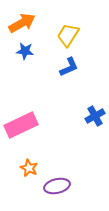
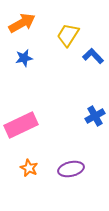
blue star: moved 1 px left, 7 px down; rotated 18 degrees counterclockwise
blue L-shape: moved 24 px right, 11 px up; rotated 110 degrees counterclockwise
purple ellipse: moved 14 px right, 17 px up
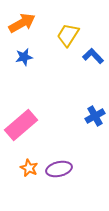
blue star: moved 1 px up
pink rectangle: rotated 16 degrees counterclockwise
purple ellipse: moved 12 px left
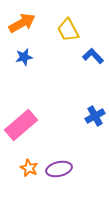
yellow trapezoid: moved 5 px up; rotated 60 degrees counterclockwise
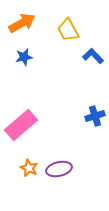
blue cross: rotated 12 degrees clockwise
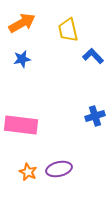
yellow trapezoid: rotated 15 degrees clockwise
blue star: moved 2 px left, 2 px down
pink rectangle: rotated 48 degrees clockwise
orange star: moved 1 px left, 4 px down
